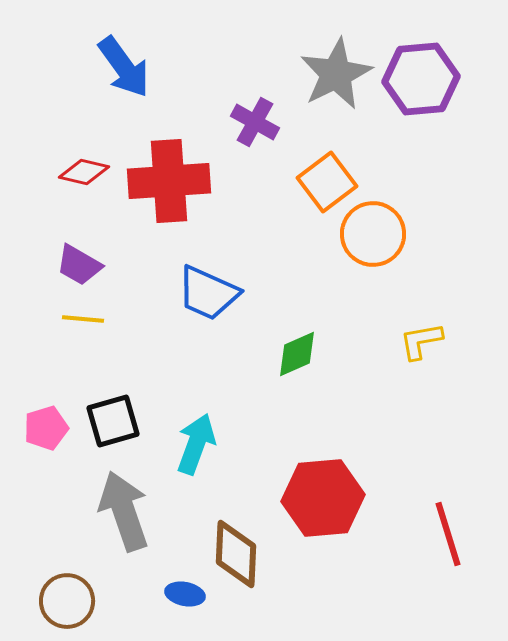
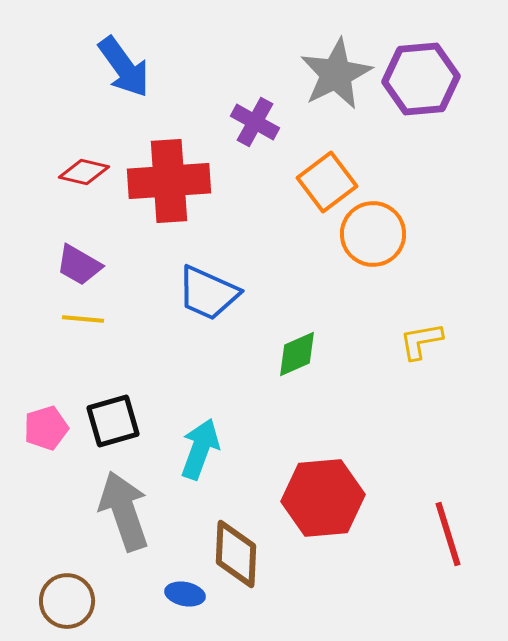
cyan arrow: moved 4 px right, 5 px down
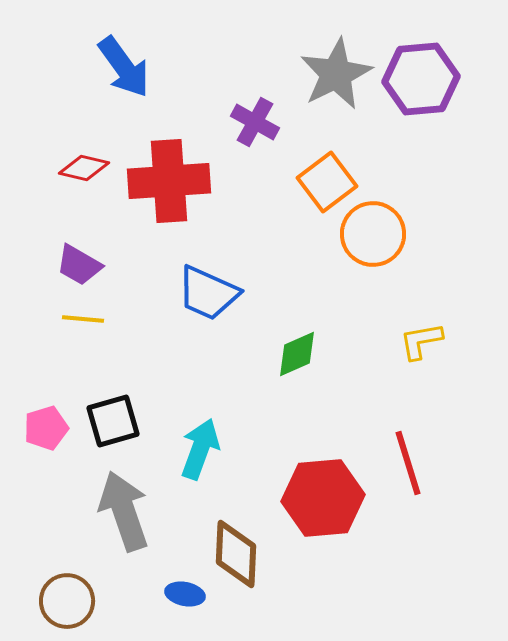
red diamond: moved 4 px up
red line: moved 40 px left, 71 px up
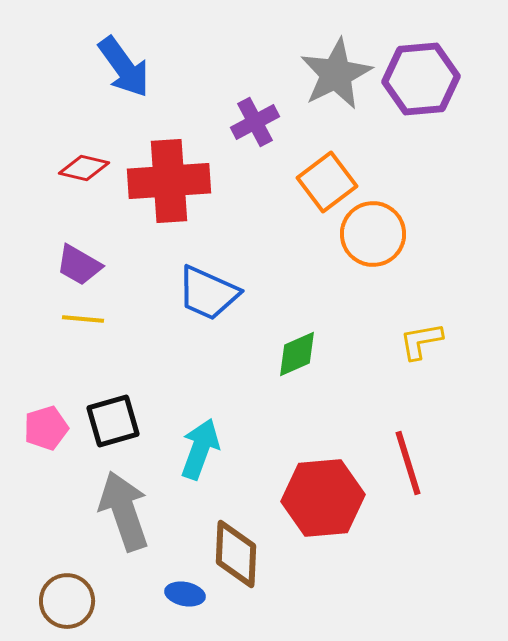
purple cross: rotated 33 degrees clockwise
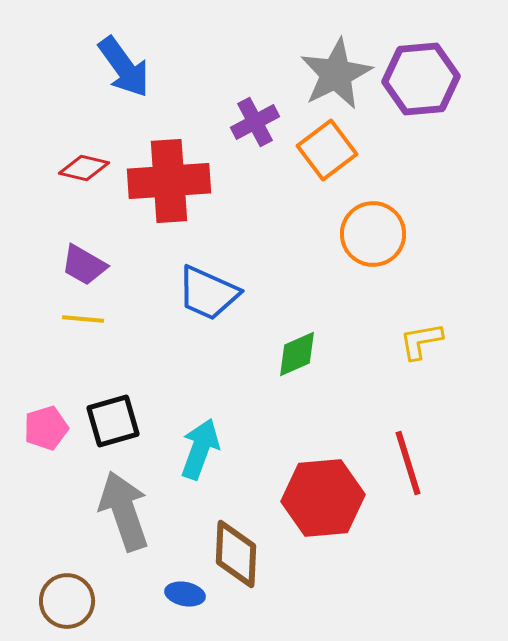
orange square: moved 32 px up
purple trapezoid: moved 5 px right
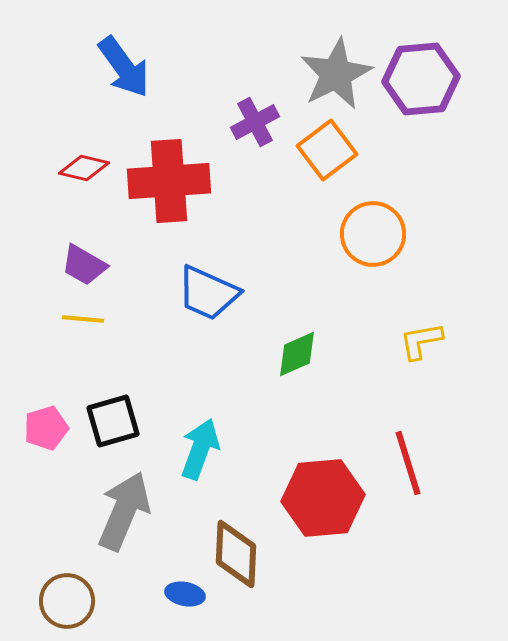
gray arrow: rotated 42 degrees clockwise
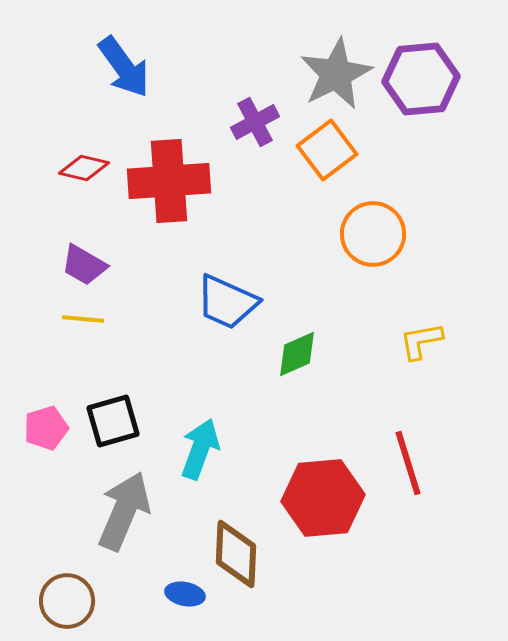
blue trapezoid: moved 19 px right, 9 px down
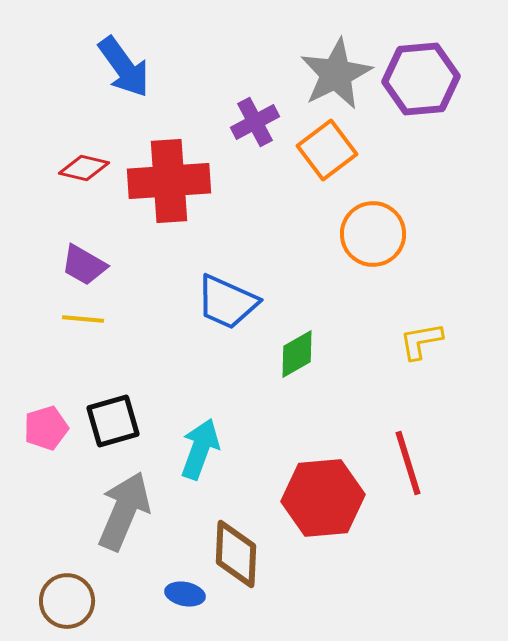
green diamond: rotated 6 degrees counterclockwise
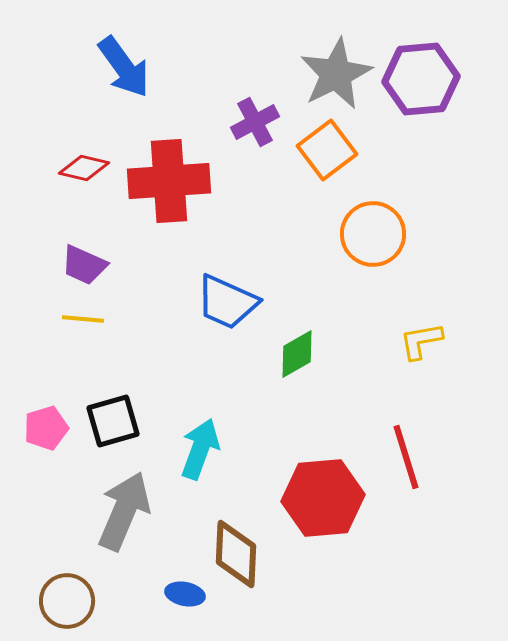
purple trapezoid: rotated 6 degrees counterclockwise
red line: moved 2 px left, 6 px up
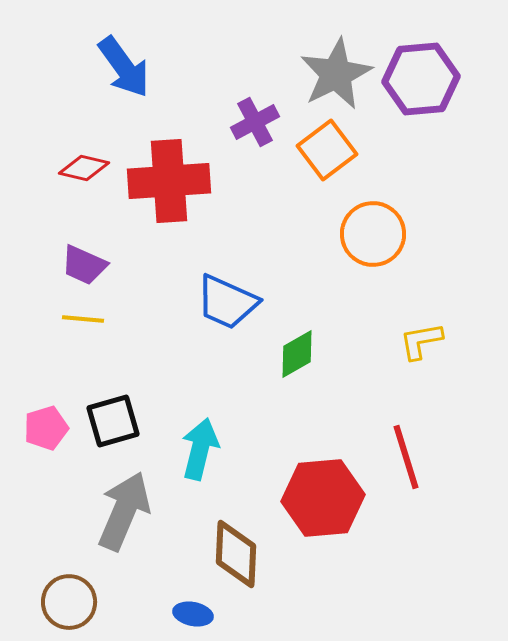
cyan arrow: rotated 6 degrees counterclockwise
blue ellipse: moved 8 px right, 20 px down
brown circle: moved 2 px right, 1 px down
